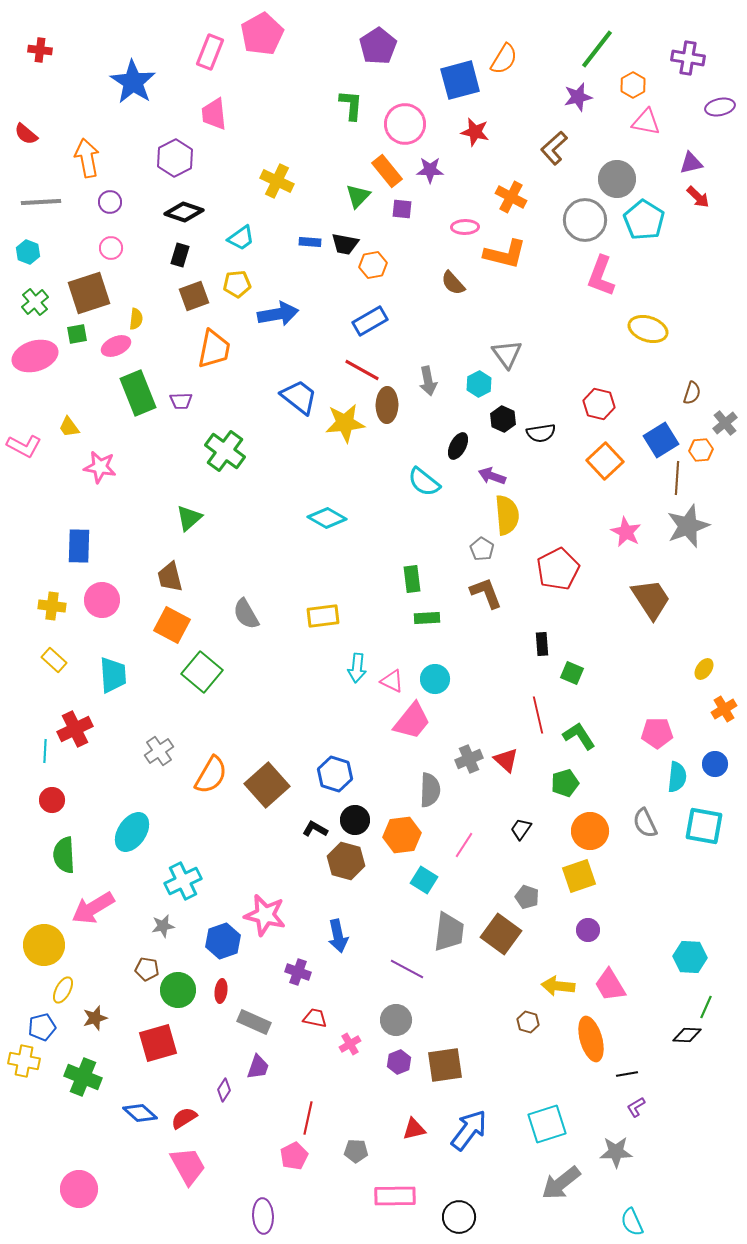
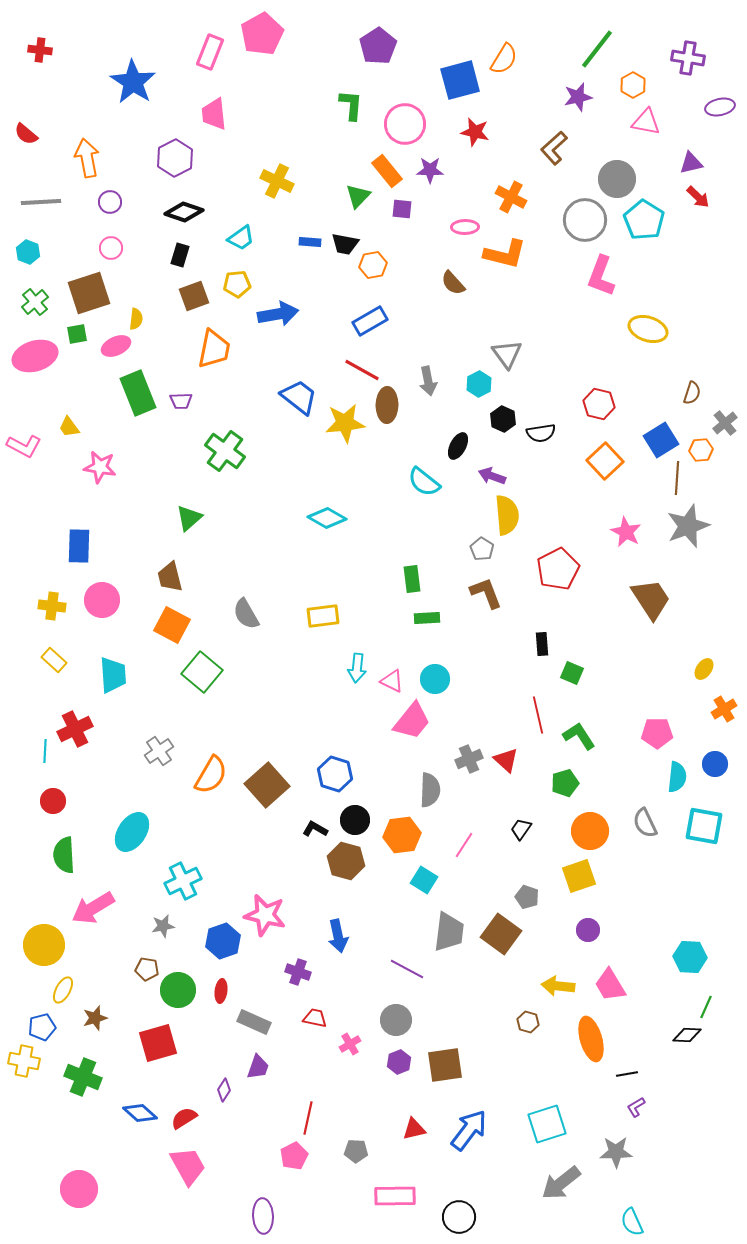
red circle at (52, 800): moved 1 px right, 1 px down
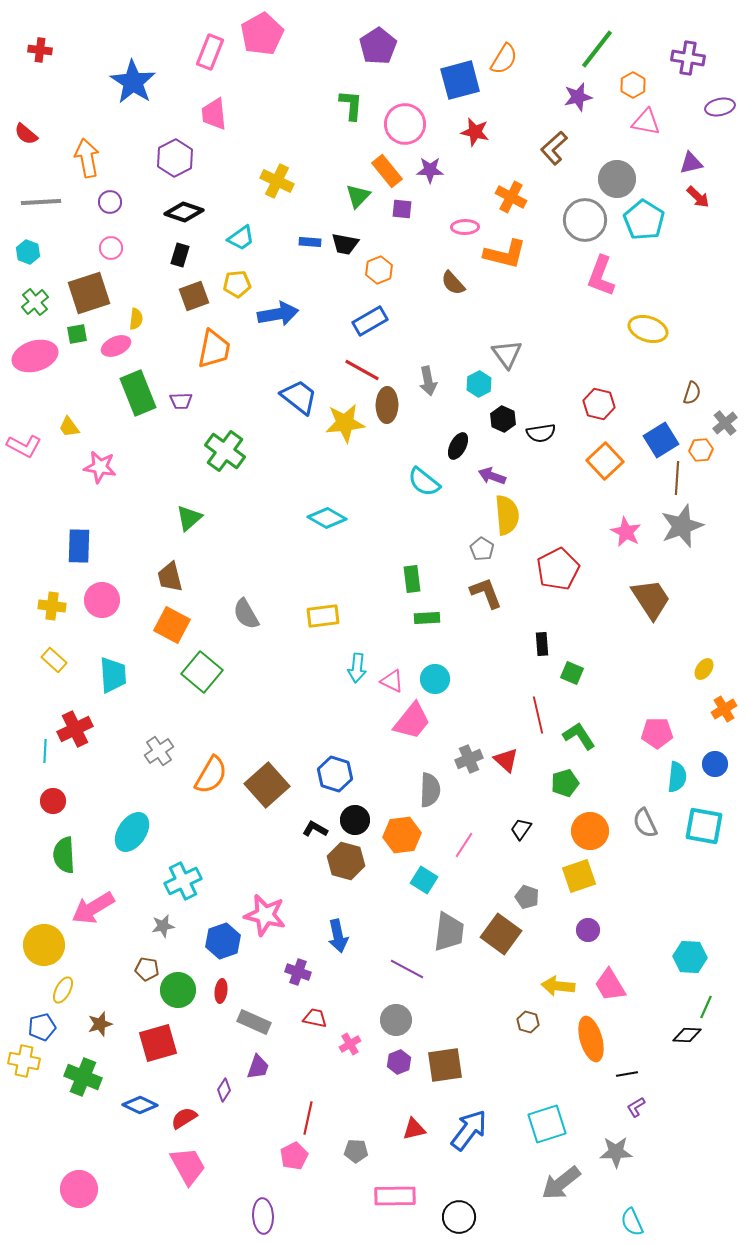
orange hexagon at (373, 265): moved 6 px right, 5 px down; rotated 12 degrees counterclockwise
gray star at (688, 526): moved 6 px left
brown star at (95, 1018): moved 5 px right, 6 px down
blue diamond at (140, 1113): moved 8 px up; rotated 16 degrees counterclockwise
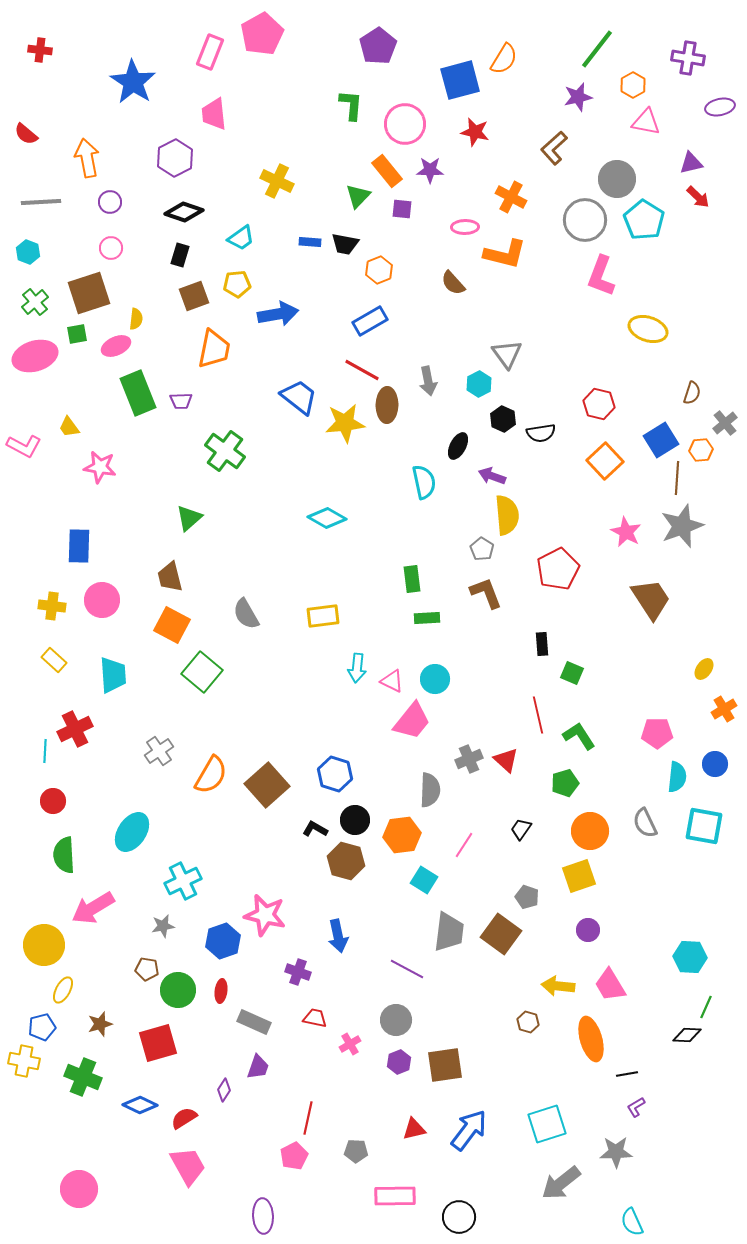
cyan semicircle at (424, 482): rotated 140 degrees counterclockwise
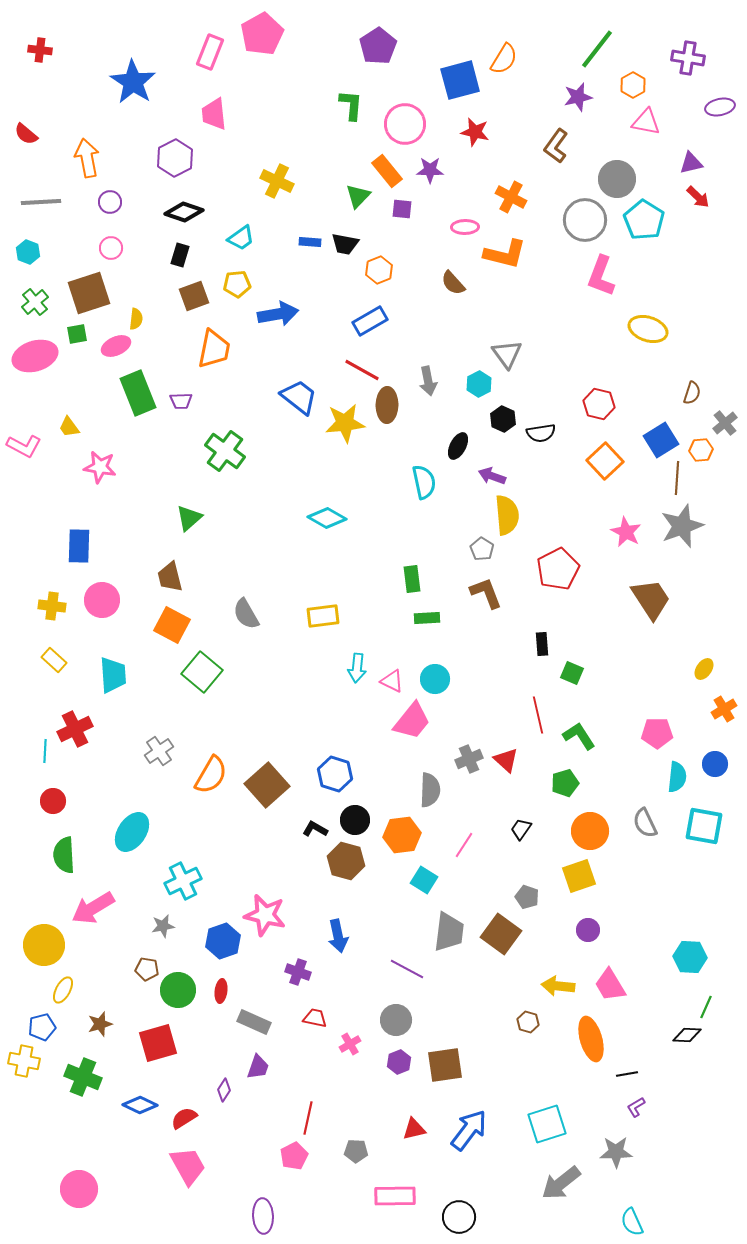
brown L-shape at (554, 148): moved 2 px right, 2 px up; rotated 12 degrees counterclockwise
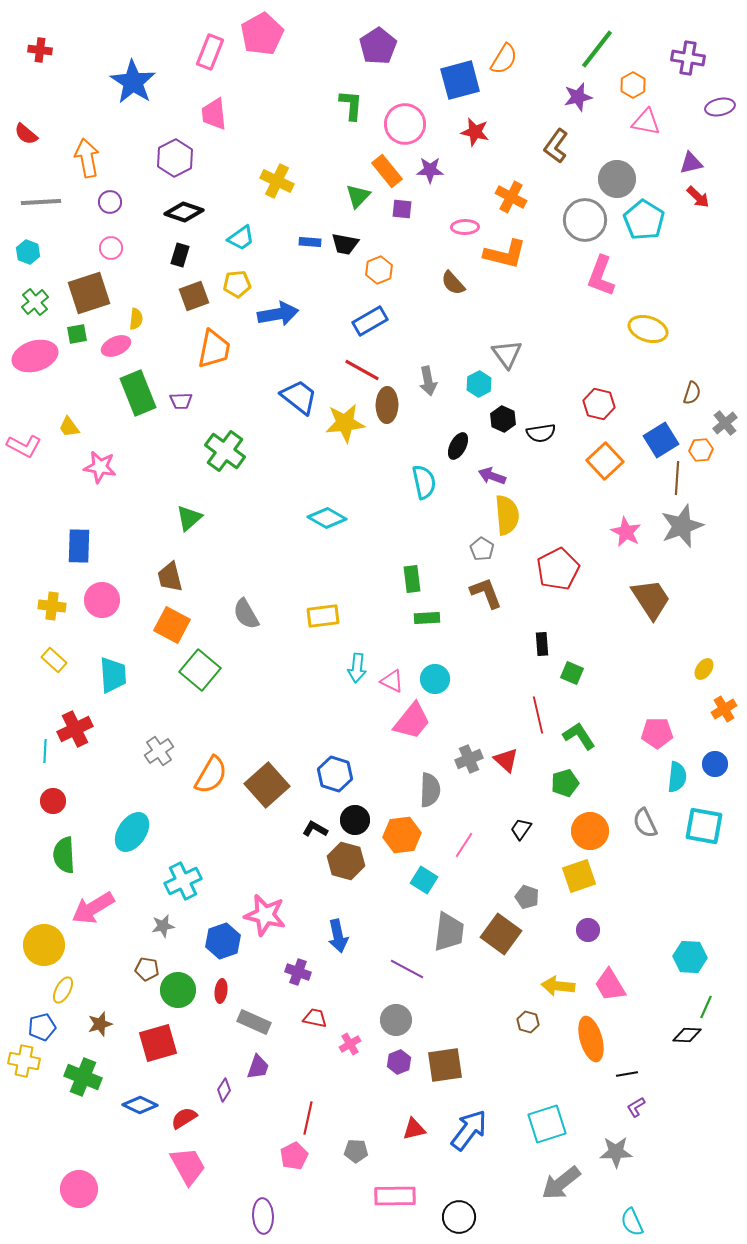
green square at (202, 672): moved 2 px left, 2 px up
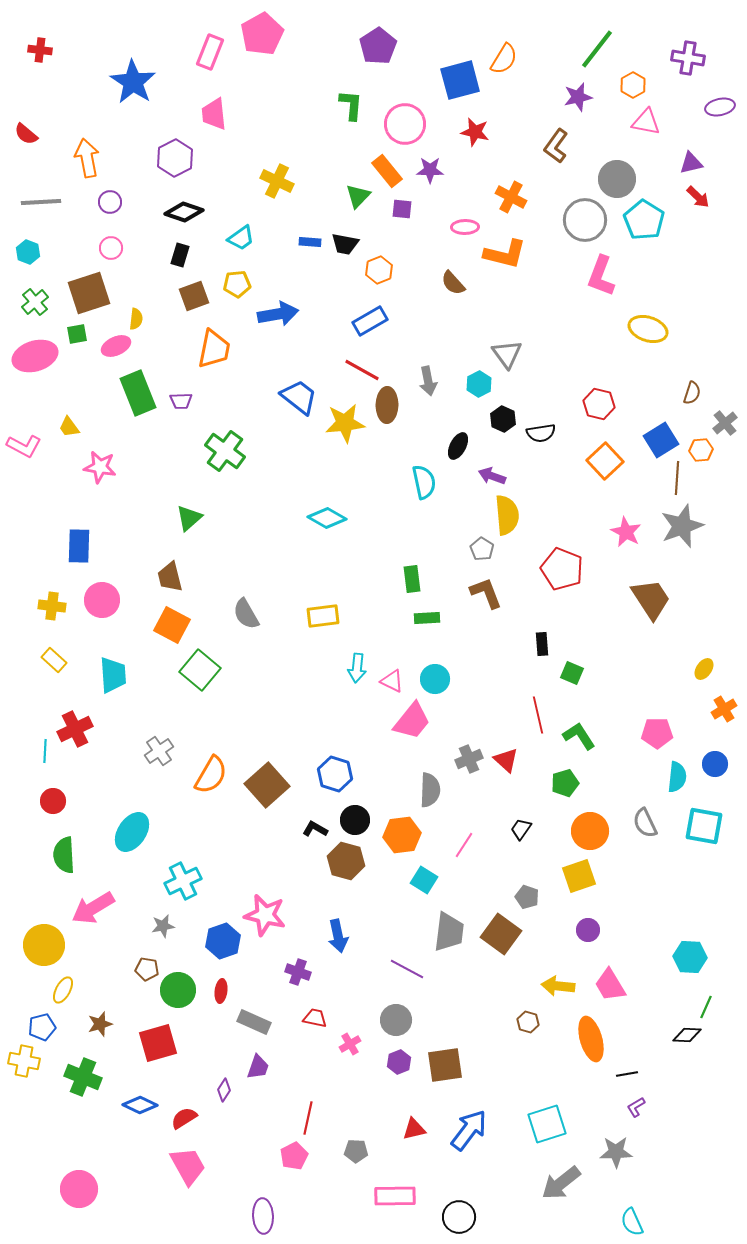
red pentagon at (558, 569): moved 4 px right; rotated 24 degrees counterclockwise
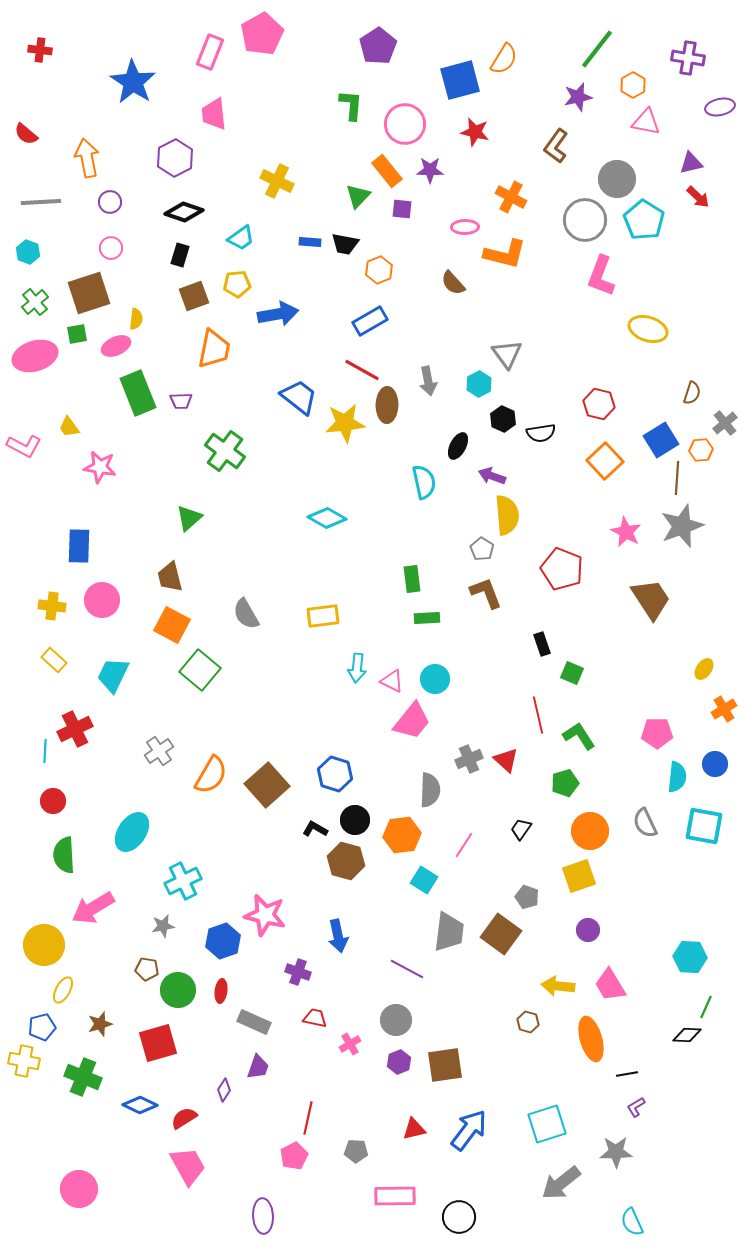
black rectangle at (542, 644): rotated 15 degrees counterclockwise
cyan trapezoid at (113, 675): rotated 150 degrees counterclockwise
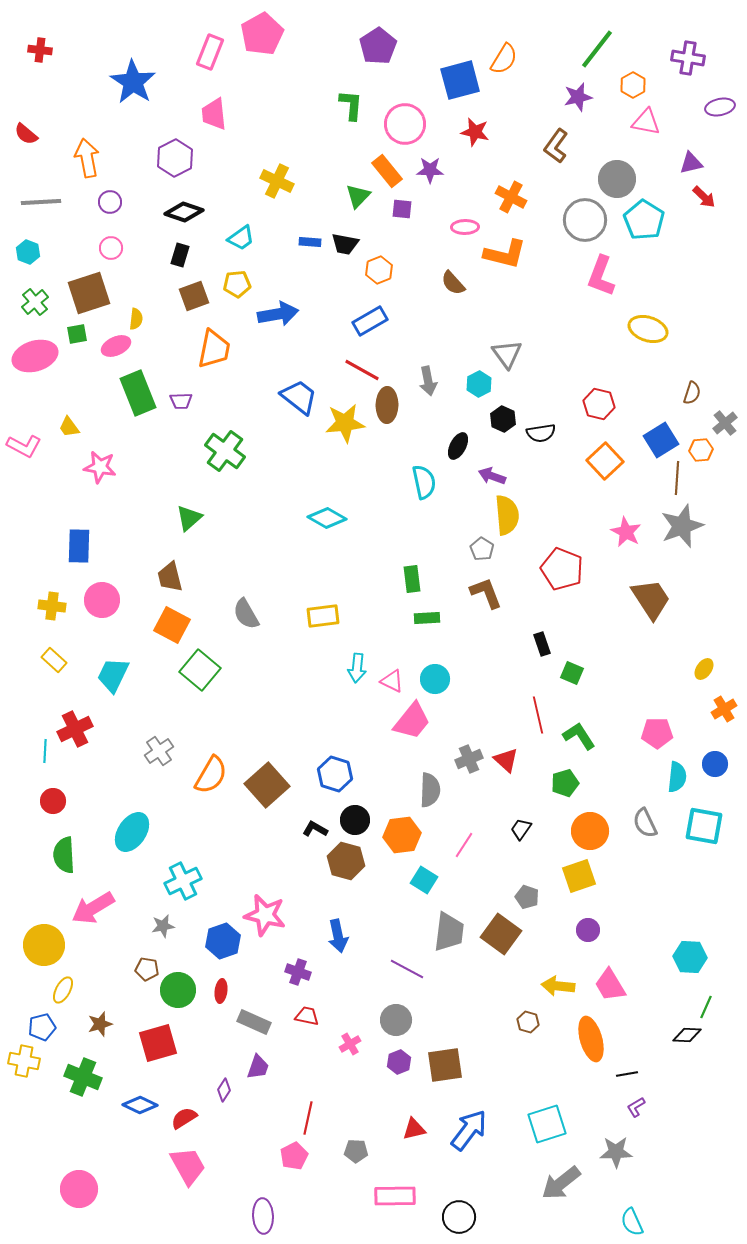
red arrow at (698, 197): moved 6 px right
red trapezoid at (315, 1018): moved 8 px left, 2 px up
